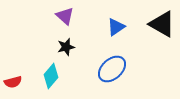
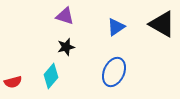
purple triangle: rotated 24 degrees counterclockwise
blue ellipse: moved 2 px right, 3 px down; rotated 24 degrees counterclockwise
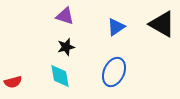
cyan diamond: moved 9 px right; rotated 50 degrees counterclockwise
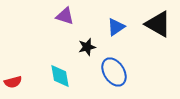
black triangle: moved 4 px left
black star: moved 21 px right
blue ellipse: rotated 56 degrees counterclockwise
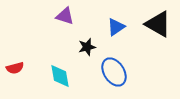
red semicircle: moved 2 px right, 14 px up
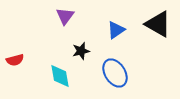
purple triangle: rotated 48 degrees clockwise
blue triangle: moved 3 px down
black star: moved 6 px left, 4 px down
red semicircle: moved 8 px up
blue ellipse: moved 1 px right, 1 px down
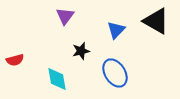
black triangle: moved 2 px left, 3 px up
blue triangle: rotated 12 degrees counterclockwise
cyan diamond: moved 3 px left, 3 px down
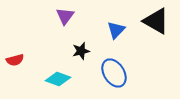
blue ellipse: moved 1 px left
cyan diamond: moved 1 px right; rotated 60 degrees counterclockwise
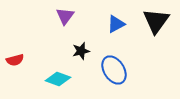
black triangle: rotated 36 degrees clockwise
blue triangle: moved 6 px up; rotated 18 degrees clockwise
blue ellipse: moved 3 px up
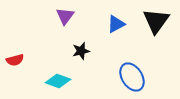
blue ellipse: moved 18 px right, 7 px down
cyan diamond: moved 2 px down
